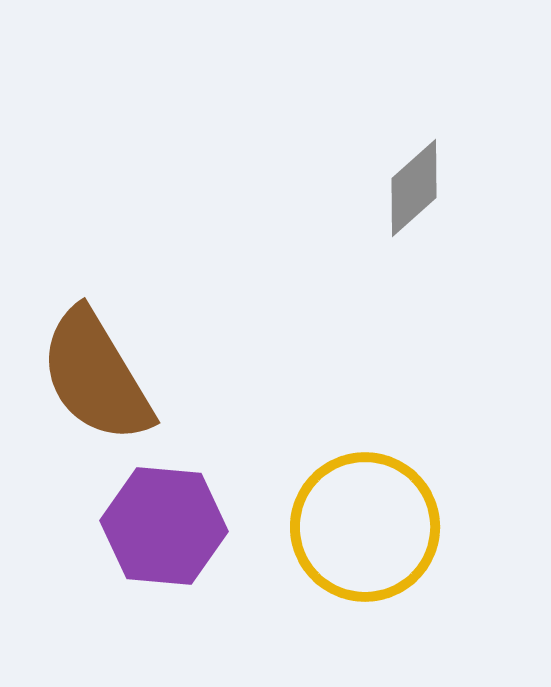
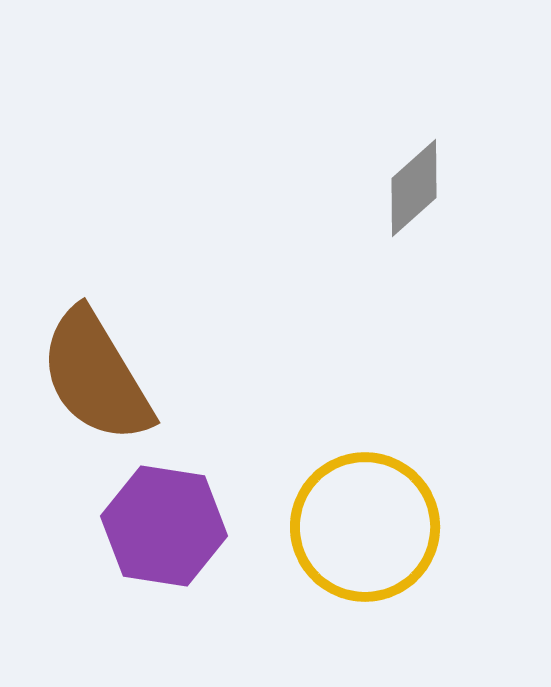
purple hexagon: rotated 4 degrees clockwise
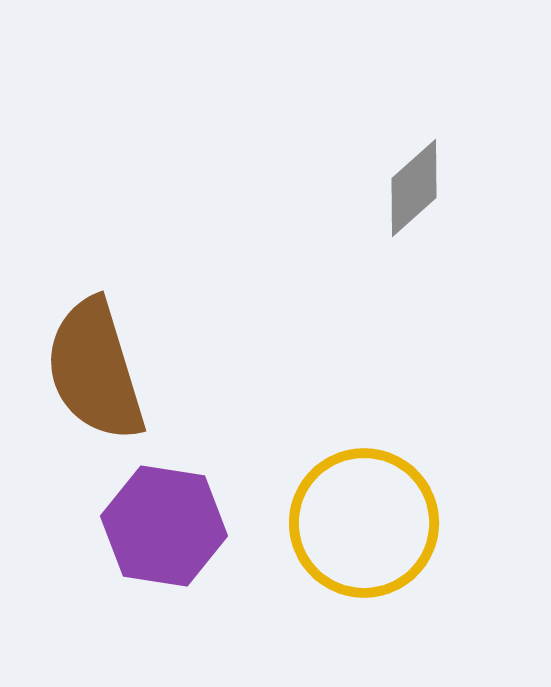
brown semicircle: moved 1 px left, 6 px up; rotated 14 degrees clockwise
yellow circle: moved 1 px left, 4 px up
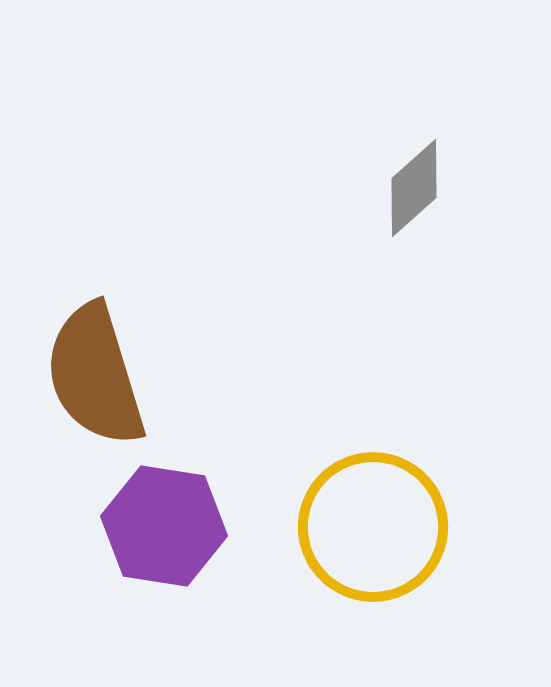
brown semicircle: moved 5 px down
yellow circle: moved 9 px right, 4 px down
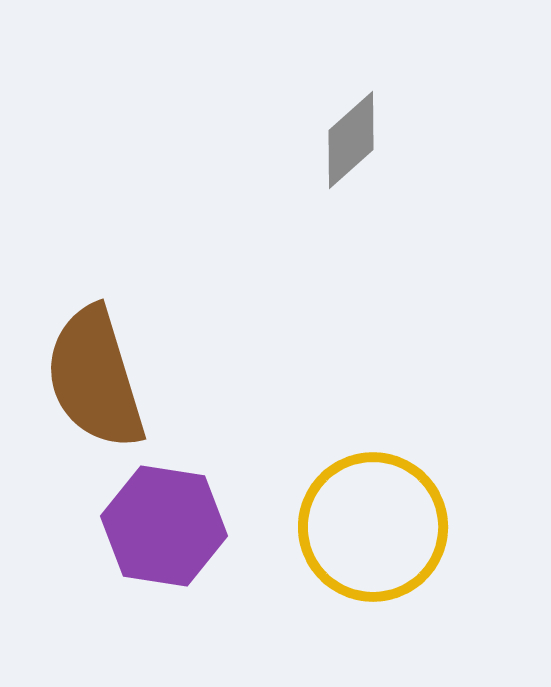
gray diamond: moved 63 px left, 48 px up
brown semicircle: moved 3 px down
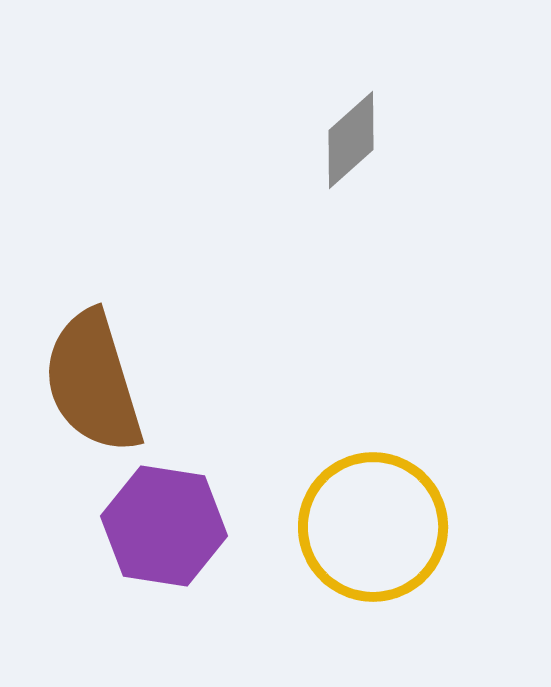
brown semicircle: moved 2 px left, 4 px down
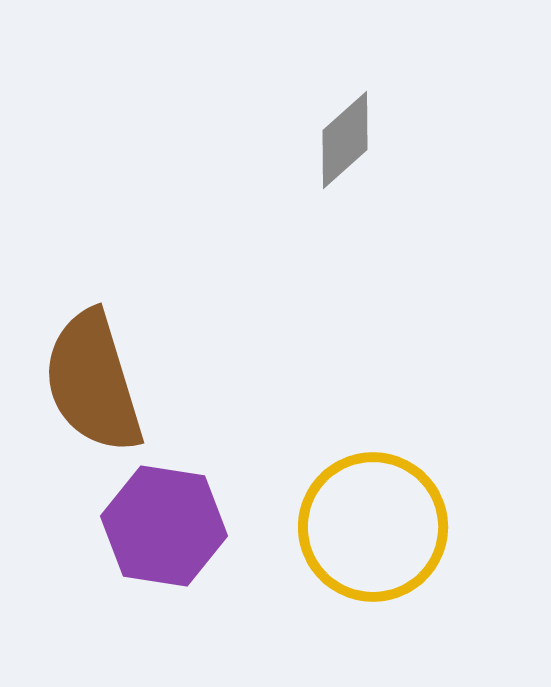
gray diamond: moved 6 px left
